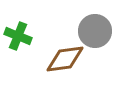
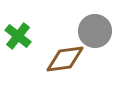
green cross: rotated 16 degrees clockwise
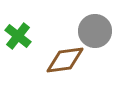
brown diamond: moved 1 px down
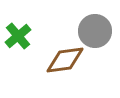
green cross: rotated 12 degrees clockwise
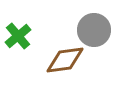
gray circle: moved 1 px left, 1 px up
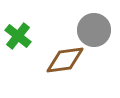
green cross: rotated 12 degrees counterclockwise
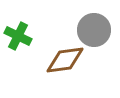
green cross: rotated 12 degrees counterclockwise
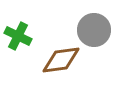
brown diamond: moved 4 px left
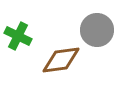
gray circle: moved 3 px right
